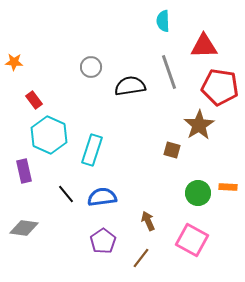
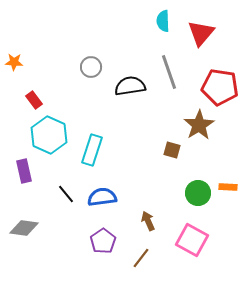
red triangle: moved 3 px left, 13 px up; rotated 48 degrees counterclockwise
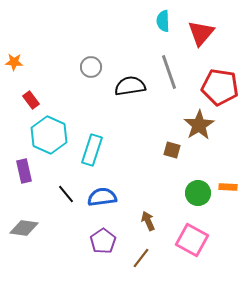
red rectangle: moved 3 px left
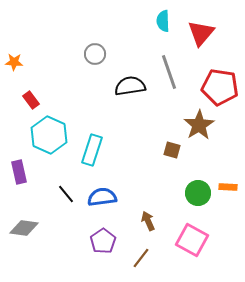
gray circle: moved 4 px right, 13 px up
purple rectangle: moved 5 px left, 1 px down
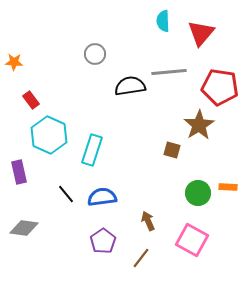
gray line: rotated 76 degrees counterclockwise
